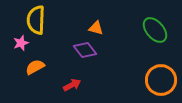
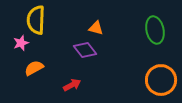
green ellipse: rotated 28 degrees clockwise
orange semicircle: moved 1 px left, 1 px down
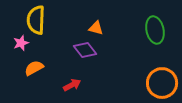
orange circle: moved 1 px right, 3 px down
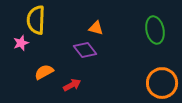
orange semicircle: moved 10 px right, 4 px down
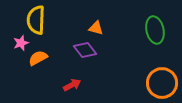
orange semicircle: moved 6 px left, 14 px up
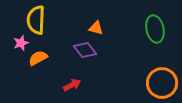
green ellipse: moved 1 px up
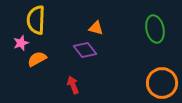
orange semicircle: moved 1 px left, 1 px down
red arrow: moved 1 px right; rotated 84 degrees counterclockwise
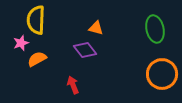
orange circle: moved 9 px up
